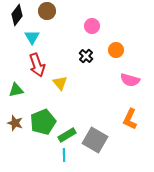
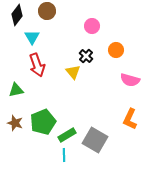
yellow triangle: moved 13 px right, 11 px up
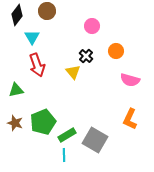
orange circle: moved 1 px down
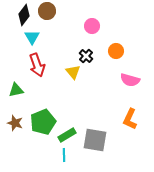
black diamond: moved 7 px right
gray square: rotated 20 degrees counterclockwise
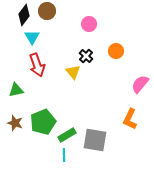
pink circle: moved 3 px left, 2 px up
pink semicircle: moved 10 px right, 4 px down; rotated 114 degrees clockwise
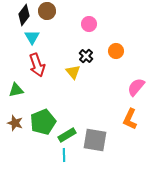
pink semicircle: moved 4 px left, 3 px down
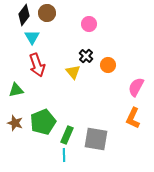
brown circle: moved 2 px down
orange circle: moved 8 px left, 14 px down
pink semicircle: rotated 12 degrees counterclockwise
orange L-shape: moved 3 px right, 1 px up
green rectangle: rotated 36 degrees counterclockwise
gray square: moved 1 px right, 1 px up
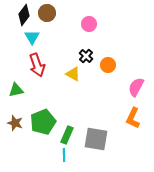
yellow triangle: moved 2 px down; rotated 21 degrees counterclockwise
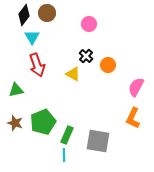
gray square: moved 2 px right, 2 px down
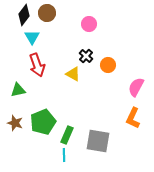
green triangle: moved 2 px right
